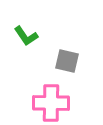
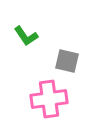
pink cross: moved 2 px left, 4 px up; rotated 9 degrees counterclockwise
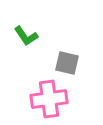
gray square: moved 2 px down
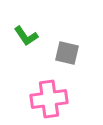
gray square: moved 10 px up
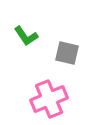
pink cross: rotated 15 degrees counterclockwise
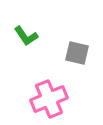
gray square: moved 10 px right
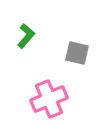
green L-shape: rotated 105 degrees counterclockwise
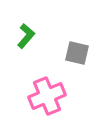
pink cross: moved 2 px left, 3 px up
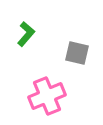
green L-shape: moved 2 px up
